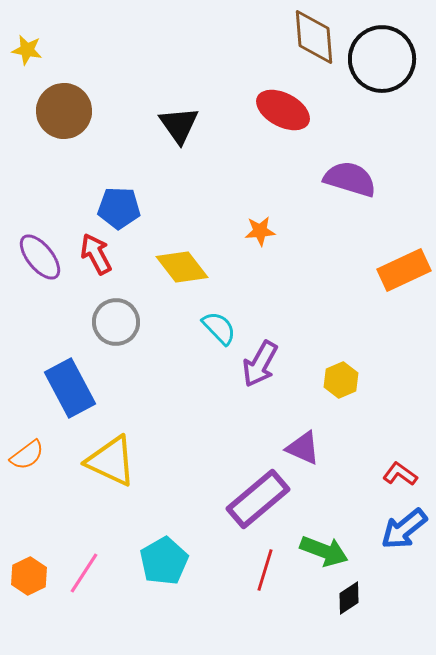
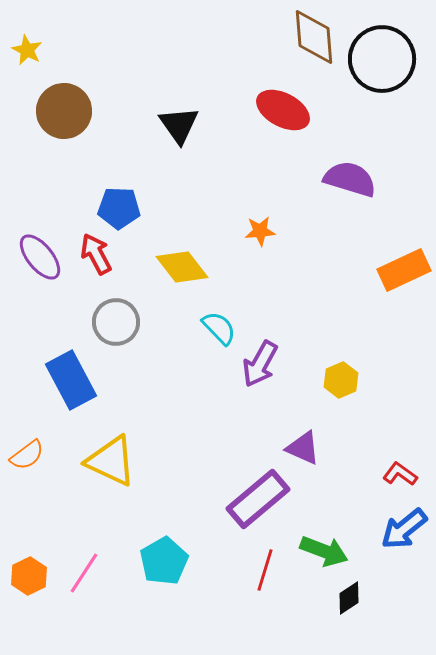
yellow star: rotated 16 degrees clockwise
blue rectangle: moved 1 px right, 8 px up
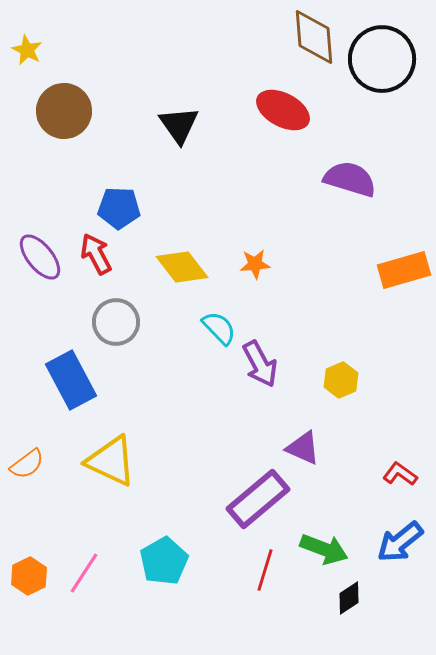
orange star: moved 5 px left, 33 px down
orange rectangle: rotated 9 degrees clockwise
purple arrow: rotated 57 degrees counterclockwise
orange semicircle: moved 9 px down
blue arrow: moved 4 px left, 13 px down
green arrow: moved 2 px up
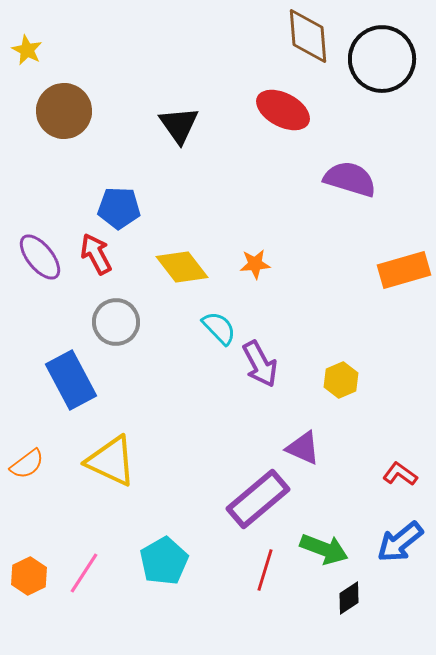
brown diamond: moved 6 px left, 1 px up
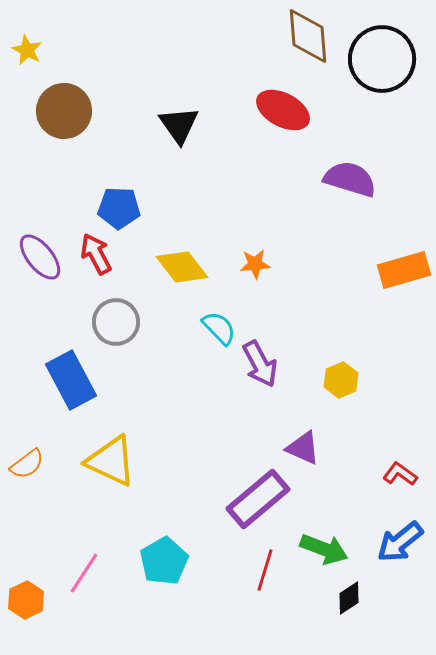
orange hexagon: moved 3 px left, 24 px down
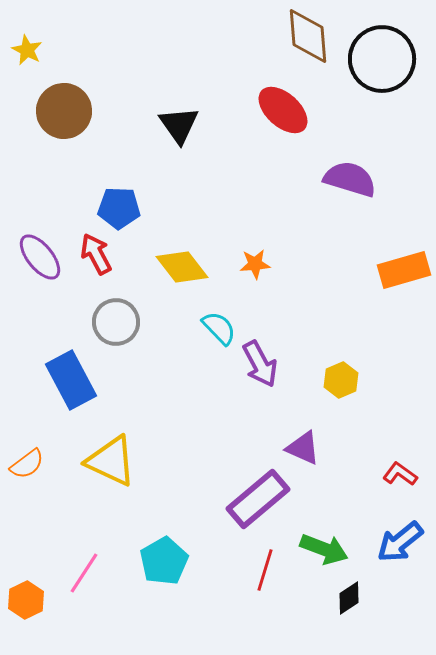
red ellipse: rotated 14 degrees clockwise
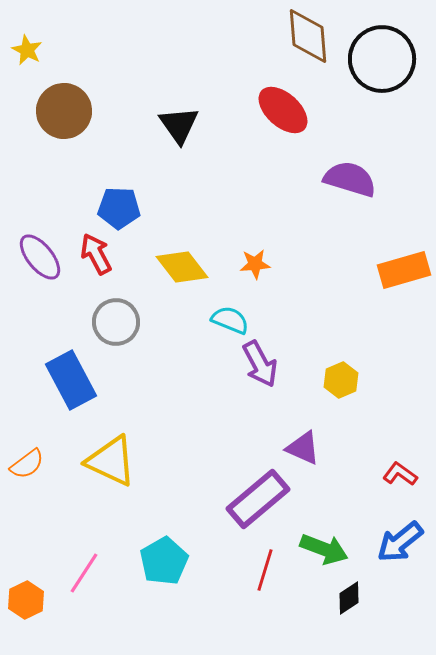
cyan semicircle: moved 11 px right, 8 px up; rotated 24 degrees counterclockwise
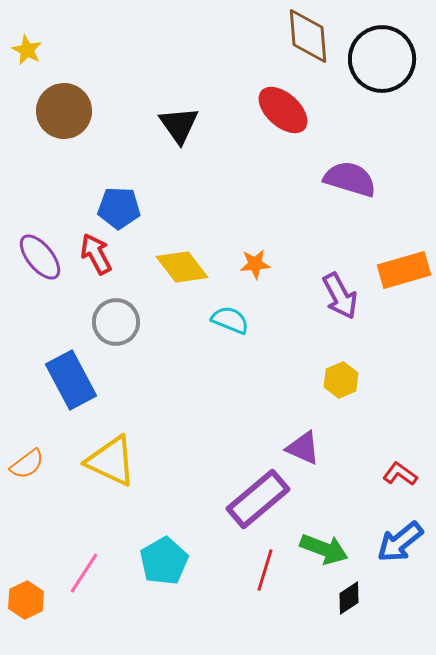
purple arrow: moved 80 px right, 68 px up
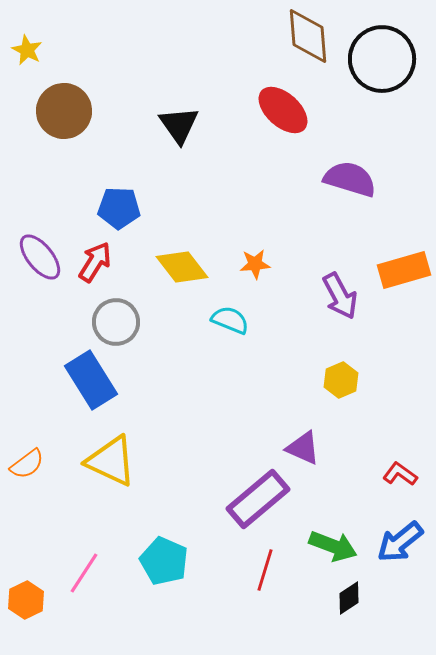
red arrow: moved 1 px left, 8 px down; rotated 60 degrees clockwise
blue rectangle: moved 20 px right; rotated 4 degrees counterclockwise
green arrow: moved 9 px right, 3 px up
cyan pentagon: rotated 18 degrees counterclockwise
